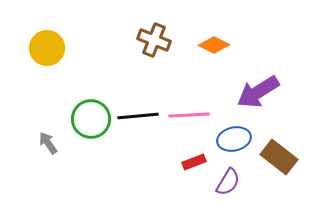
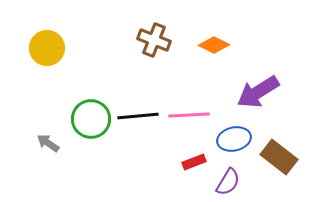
gray arrow: rotated 20 degrees counterclockwise
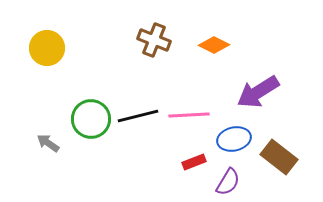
black line: rotated 9 degrees counterclockwise
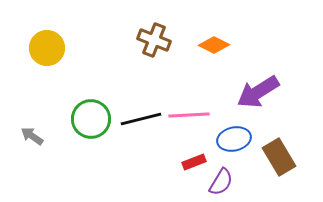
black line: moved 3 px right, 3 px down
gray arrow: moved 16 px left, 7 px up
brown rectangle: rotated 21 degrees clockwise
purple semicircle: moved 7 px left
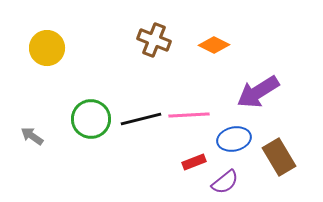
purple semicircle: moved 4 px right; rotated 20 degrees clockwise
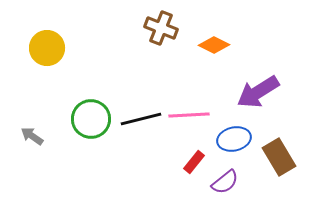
brown cross: moved 7 px right, 12 px up
red rectangle: rotated 30 degrees counterclockwise
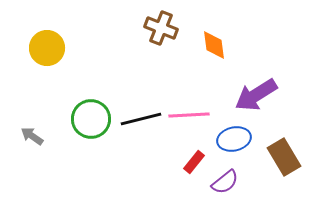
orange diamond: rotated 56 degrees clockwise
purple arrow: moved 2 px left, 3 px down
brown rectangle: moved 5 px right
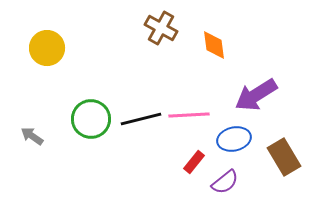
brown cross: rotated 8 degrees clockwise
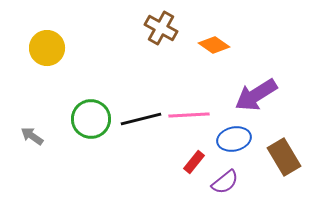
orange diamond: rotated 48 degrees counterclockwise
